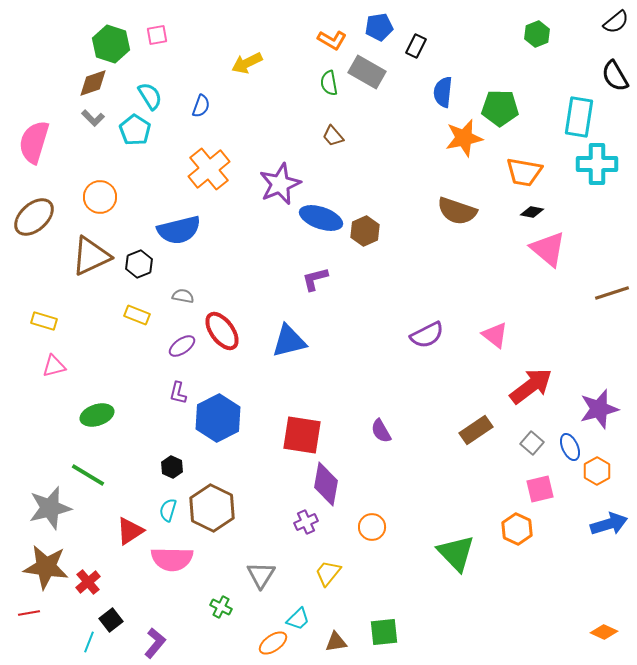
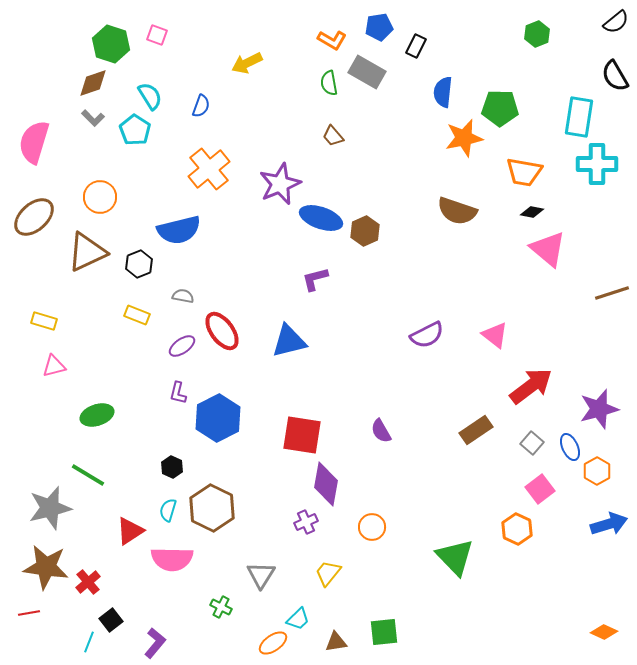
pink square at (157, 35): rotated 30 degrees clockwise
brown triangle at (91, 256): moved 4 px left, 4 px up
pink square at (540, 489): rotated 24 degrees counterclockwise
green triangle at (456, 553): moved 1 px left, 4 px down
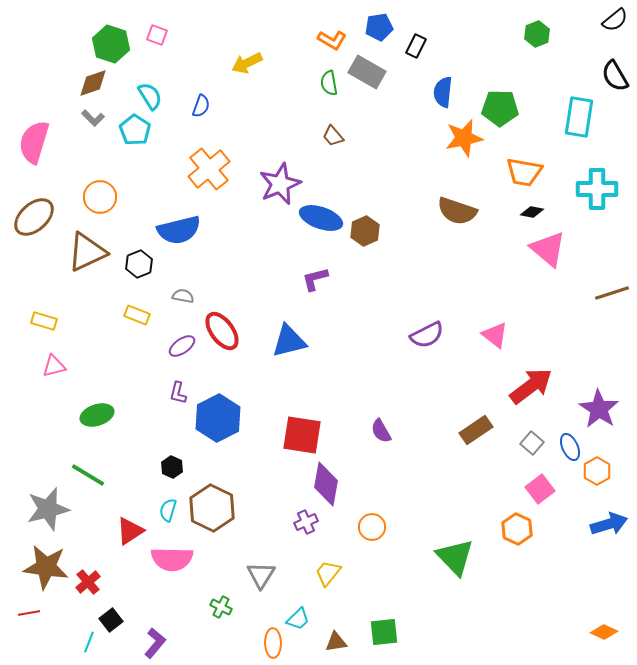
black semicircle at (616, 22): moved 1 px left, 2 px up
cyan cross at (597, 164): moved 25 px down
purple star at (599, 409): rotated 24 degrees counterclockwise
gray star at (50, 508): moved 2 px left, 1 px down
orange ellipse at (273, 643): rotated 56 degrees counterclockwise
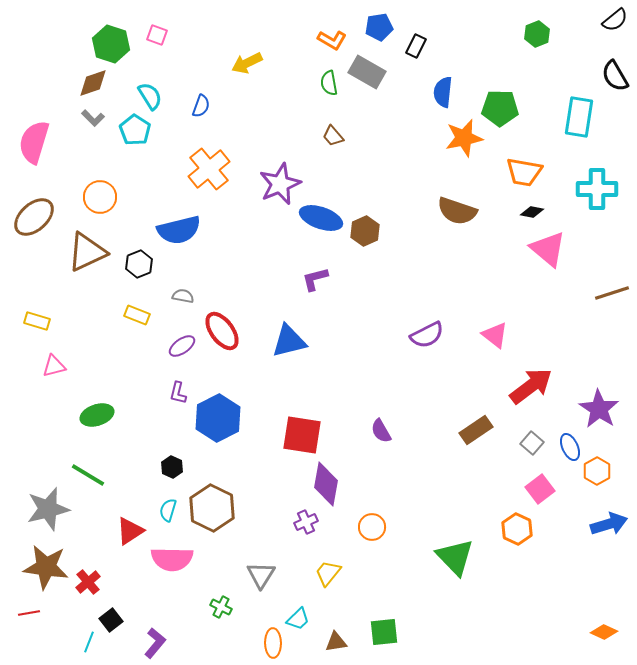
yellow rectangle at (44, 321): moved 7 px left
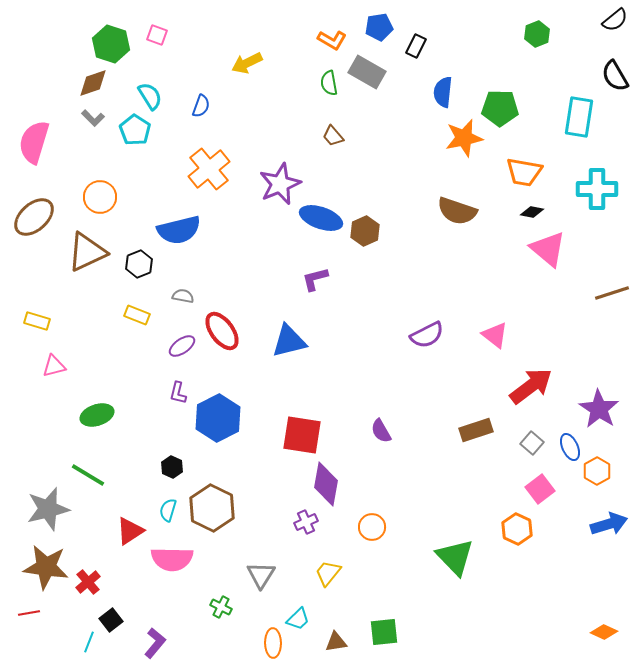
brown rectangle at (476, 430): rotated 16 degrees clockwise
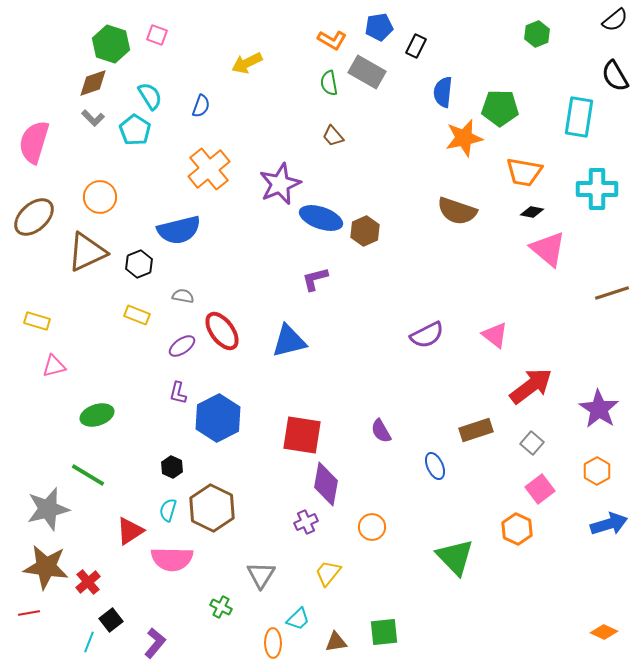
blue ellipse at (570, 447): moved 135 px left, 19 px down
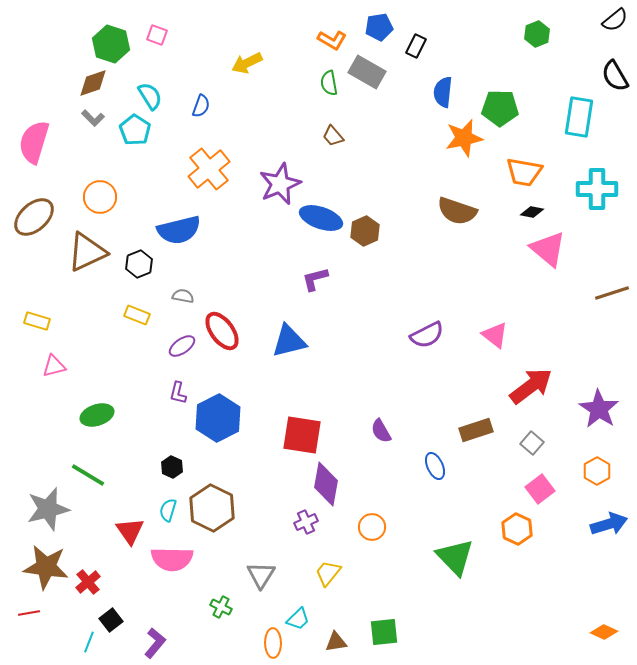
red triangle at (130, 531): rotated 32 degrees counterclockwise
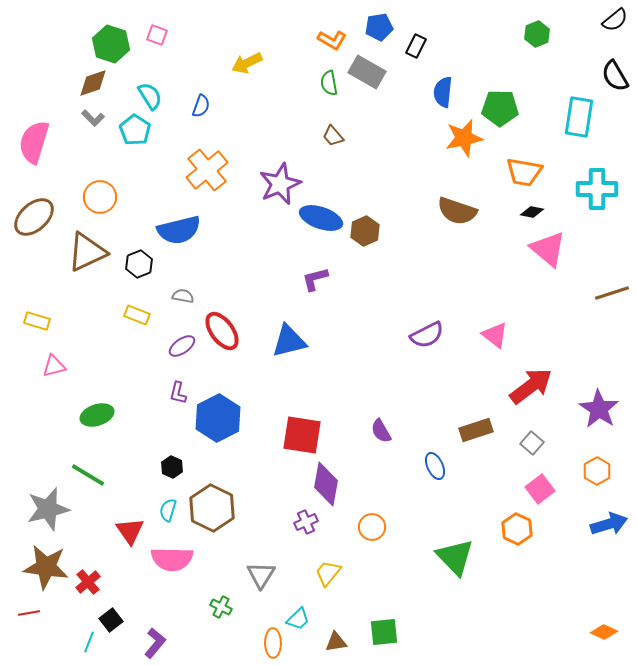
orange cross at (209, 169): moved 2 px left, 1 px down
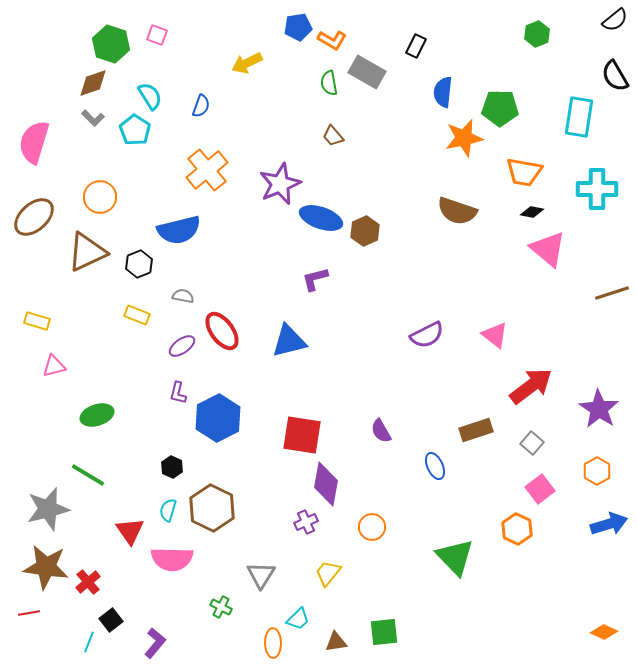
blue pentagon at (379, 27): moved 81 px left
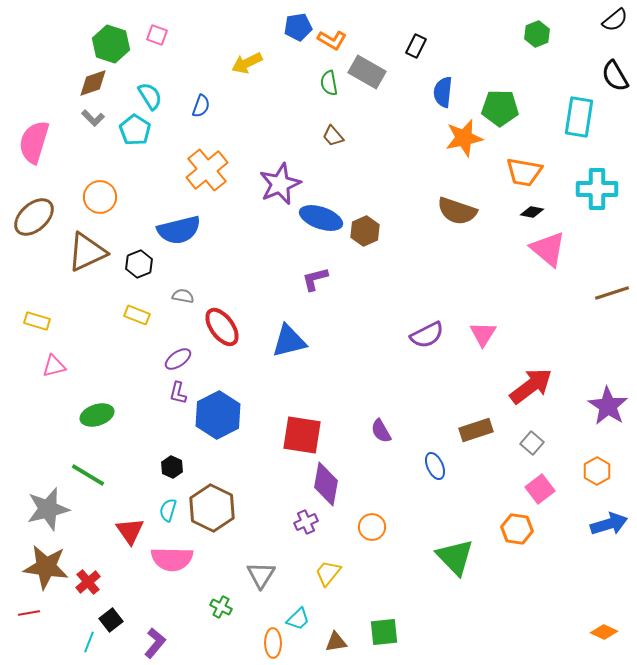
red ellipse at (222, 331): moved 4 px up
pink triangle at (495, 335): moved 12 px left, 1 px up; rotated 24 degrees clockwise
purple ellipse at (182, 346): moved 4 px left, 13 px down
purple star at (599, 409): moved 9 px right, 3 px up
blue hexagon at (218, 418): moved 3 px up
orange hexagon at (517, 529): rotated 16 degrees counterclockwise
